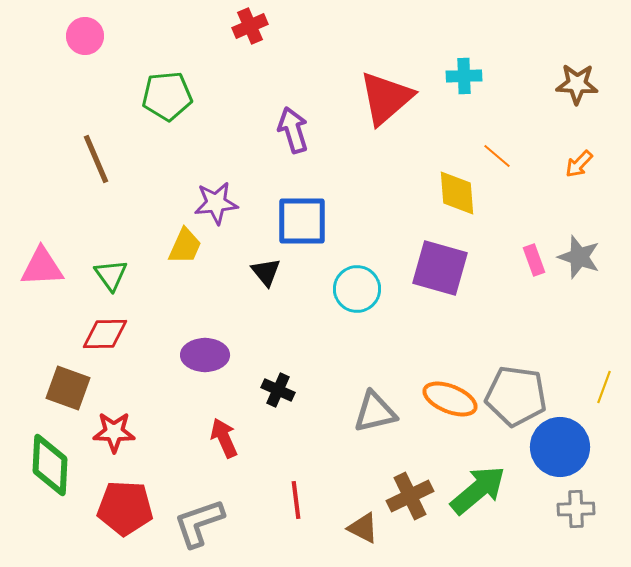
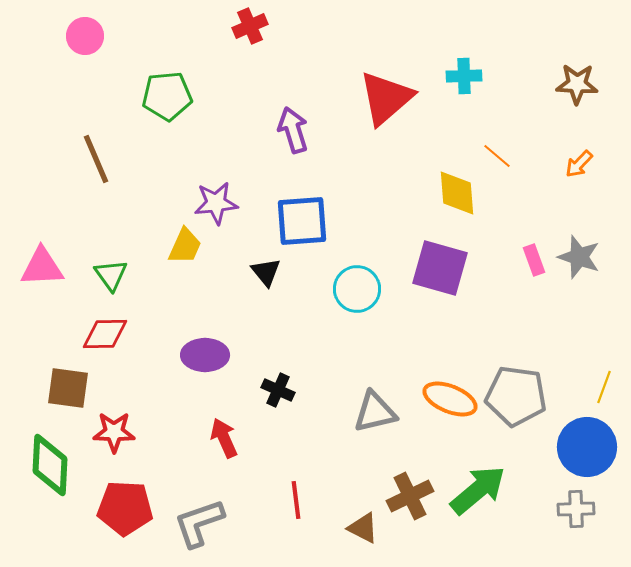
blue square: rotated 4 degrees counterclockwise
brown square: rotated 12 degrees counterclockwise
blue circle: moved 27 px right
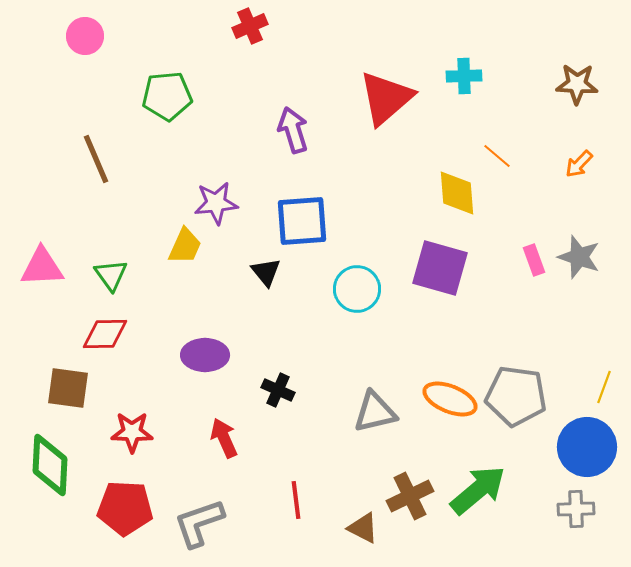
red star: moved 18 px right
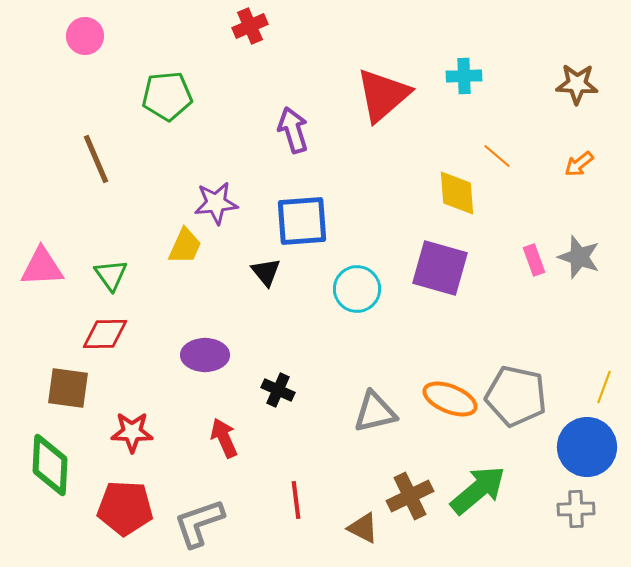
red triangle: moved 3 px left, 3 px up
orange arrow: rotated 8 degrees clockwise
gray pentagon: rotated 4 degrees clockwise
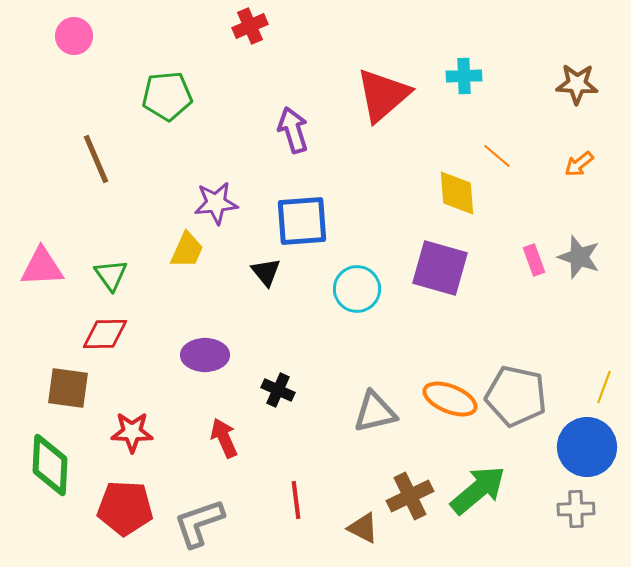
pink circle: moved 11 px left
yellow trapezoid: moved 2 px right, 4 px down
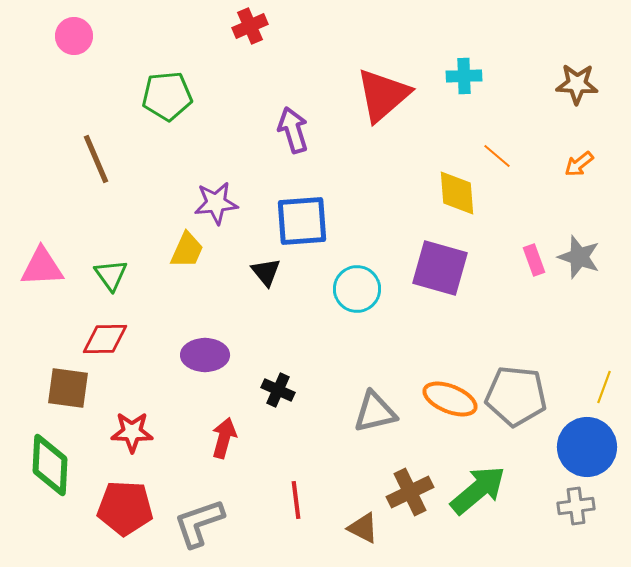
red diamond: moved 5 px down
gray pentagon: rotated 6 degrees counterclockwise
red arrow: rotated 39 degrees clockwise
brown cross: moved 4 px up
gray cross: moved 3 px up; rotated 6 degrees counterclockwise
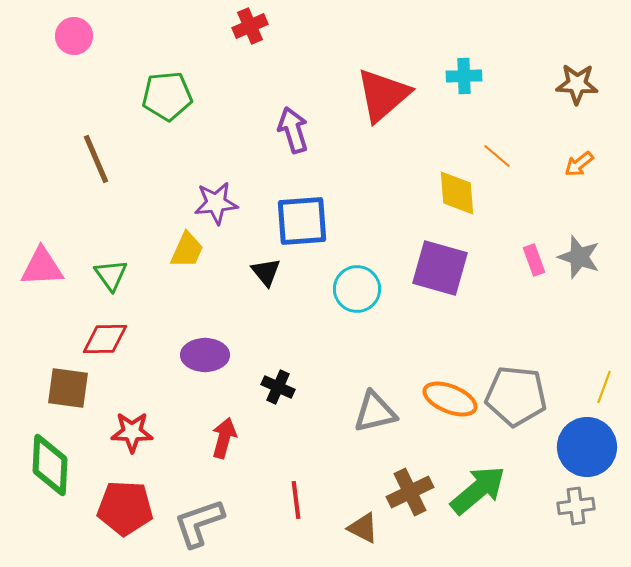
black cross: moved 3 px up
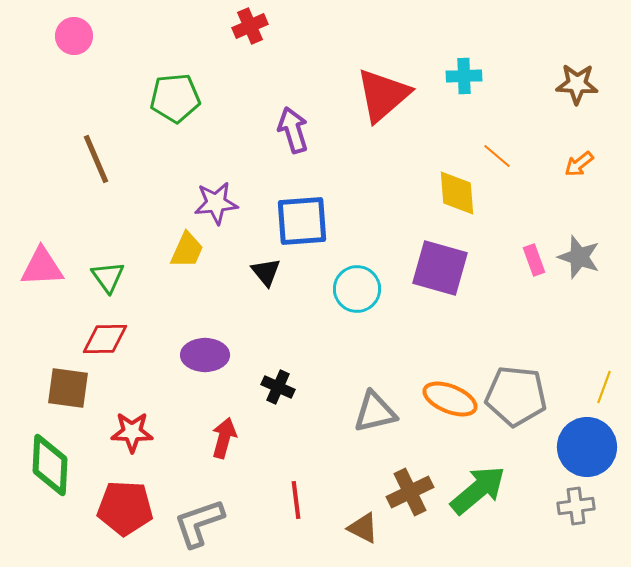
green pentagon: moved 8 px right, 2 px down
green triangle: moved 3 px left, 2 px down
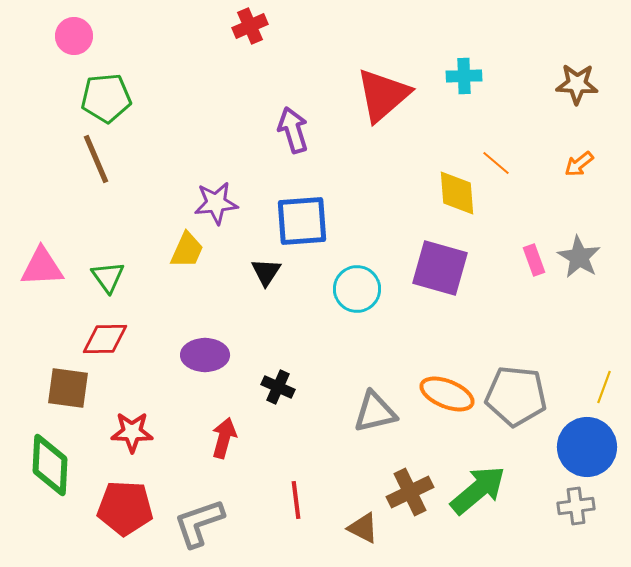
green pentagon: moved 69 px left
orange line: moved 1 px left, 7 px down
gray star: rotated 12 degrees clockwise
black triangle: rotated 12 degrees clockwise
orange ellipse: moved 3 px left, 5 px up
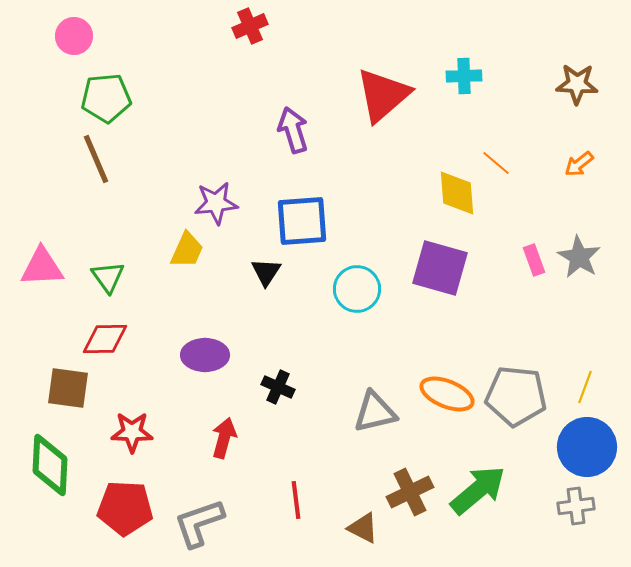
yellow line: moved 19 px left
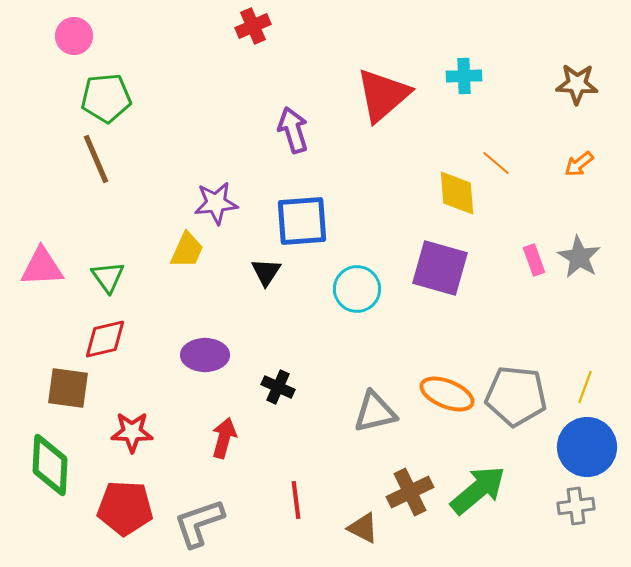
red cross: moved 3 px right
red diamond: rotated 12 degrees counterclockwise
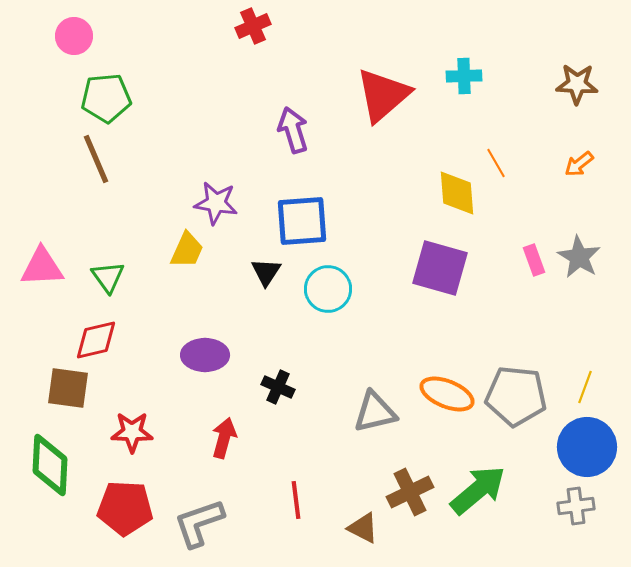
orange line: rotated 20 degrees clockwise
purple star: rotated 15 degrees clockwise
cyan circle: moved 29 px left
red diamond: moved 9 px left, 1 px down
